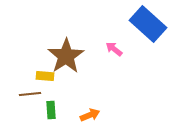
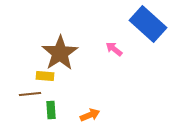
brown star: moved 6 px left, 3 px up
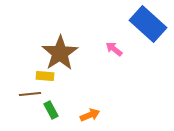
green rectangle: rotated 24 degrees counterclockwise
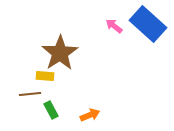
pink arrow: moved 23 px up
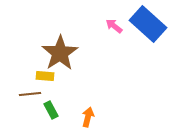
orange arrow: moved 2 px left, 2 px down; rotated 54 degrees counterclockwise
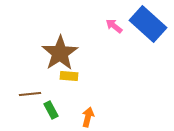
yellow rectangle: moved 24 px right
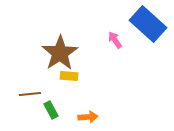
pink arrow: moved 1 px right, 14 px down; rotated 18 degrees clockwise
orange arrow: rotated 72 degrees clockwise
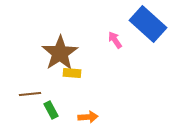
yellow rectangle: moved 3 px right, 3 px up
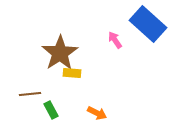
orange arrow: moved 9 px right, 4 px up; rotated 30 degrees clockwise
